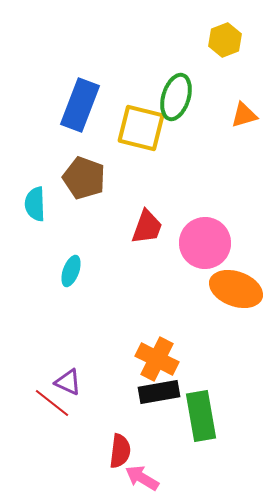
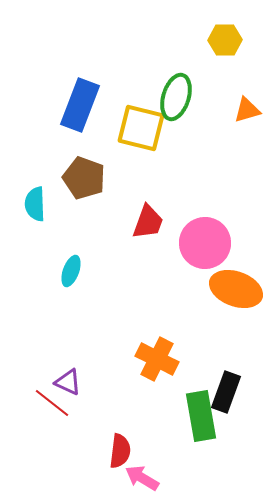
yellow hexagon: rotated 20 degrees clockwise
orange triangle: moved 3 px right, 5 px up
red trapezoid: moved 1 px right, 5 px up
black rectangle: moved 67 px right; rotated 60 degrees counterclockwise
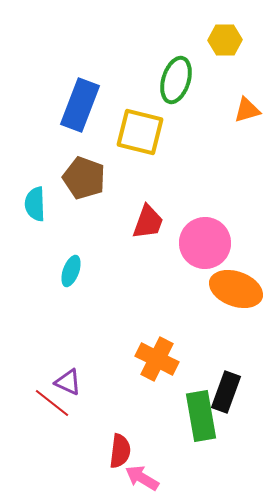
green ellipse: moved 17 px up
yellow square: moved 1 px left, 4 px down
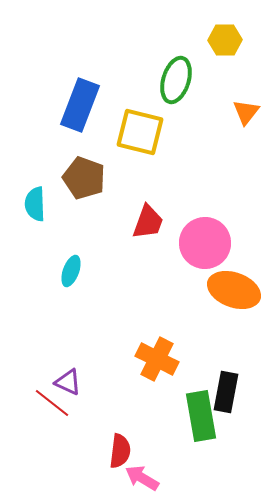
orange triangle: moved 1 px left, 2 px down; rotated 36 degrees counterclockwise
orange ellipse: moved 2 px left, 1 px down
black rectangle: rotated 9 degrees counterclockwise
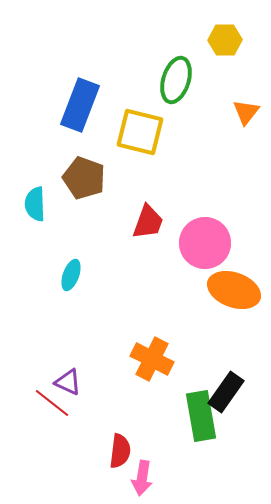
cyan ellipse: moved 4 px down
orange cross: moved 5 px left
black rectangle: rotated 24 degrees clockwise
pink arrow: rotated 112 degrees counterclockwise
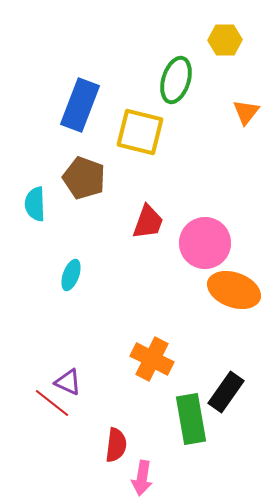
green rectangle: moved 10 px left, 3 px down
red semicircle: moved 4 px left, 6 px up
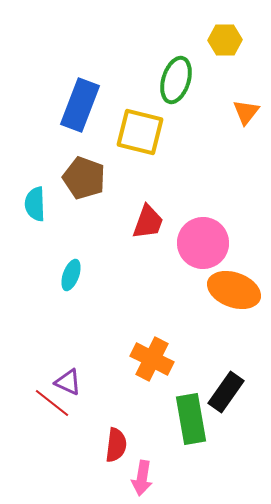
pink circle: moved 2 px left
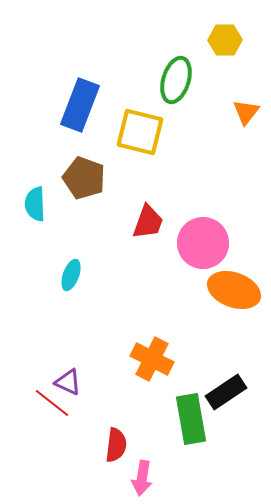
black rectangle: rotated 21 degrees clockwise
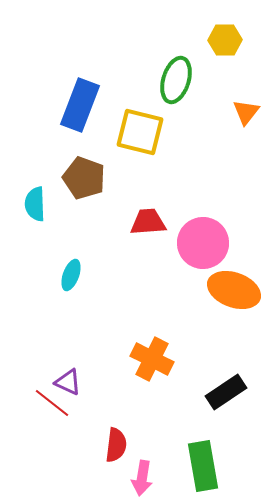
red trapezoid: rotated 114 degrees counterclockwise
green rectangle: moved 12 px right, 47 px down
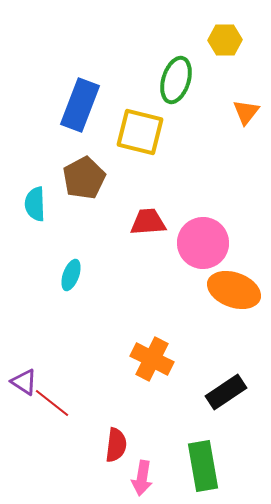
brown pentagon: rotated 24 degrees clockwise
purple triangle: moved 44 px left; rotated 8 degrees clockwise
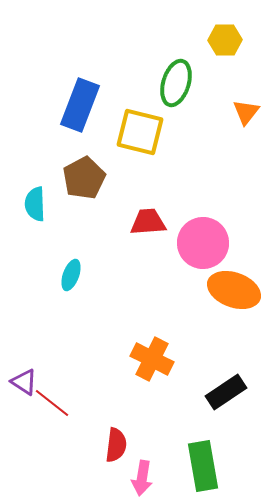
green ellipse: moved 3 px down
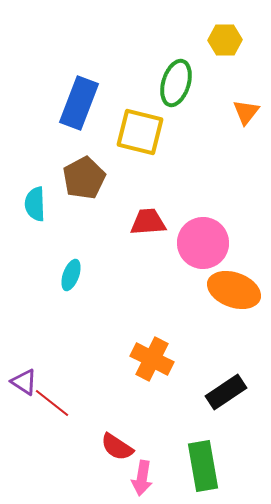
blue rectangle: moved 1 px left, 2 px up
red semicircle: moved 1 px right, 2 px down; rotated 116 degrees clockwise
